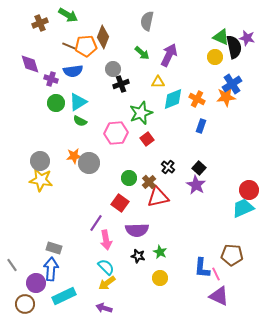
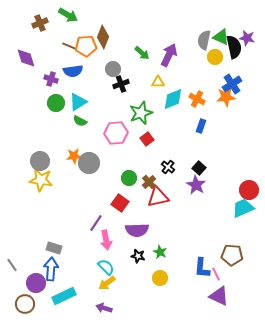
gray semicircle at (147, 21): moved 57 px right, 19 px down
purple diamond at (30, 64): moved 4 px left, 6 px up
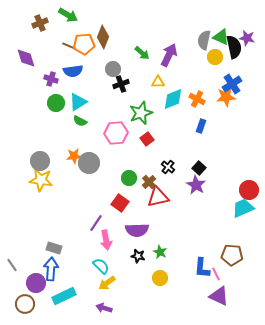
orange pentagon at (86, 46): moved 2 px left, 2 px up
cyan semicircle at (106, 267): moved 5 px left, 1 px up
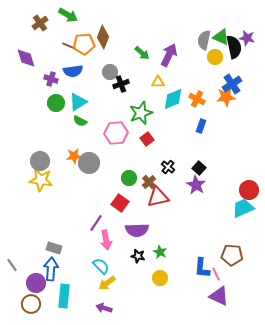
brown cross at (40, 23): rotated 14 degrees counterclockwise
gray circle at (113, 69): moved 3 px left, 3 px down
cyan rectangle at (64, 296): rotated 60 degrees counterclockwise
brown circle at (25, 304): moved 6 px right
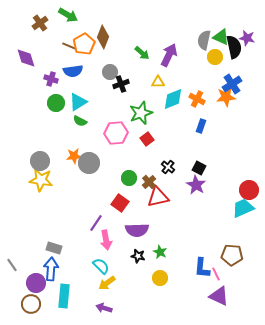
orange pentagon at (84, 44): rotated 25 degrees counterclockwise
black square at (199, 168): rotated 16 degrees counterclockwise
